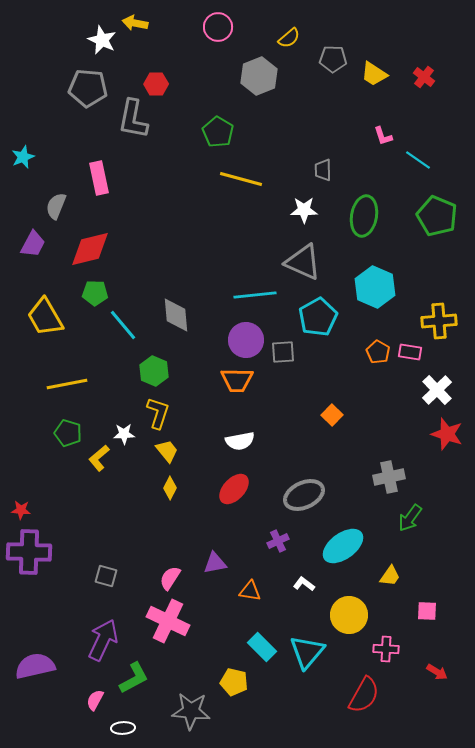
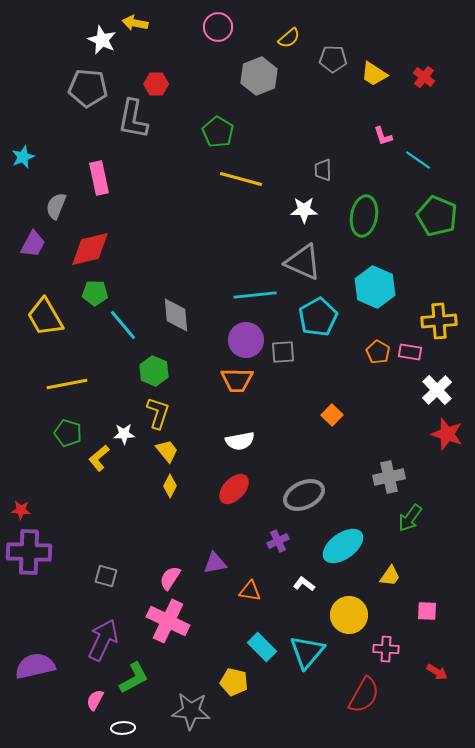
yellow diamond at (170, 488): moved 2 px up
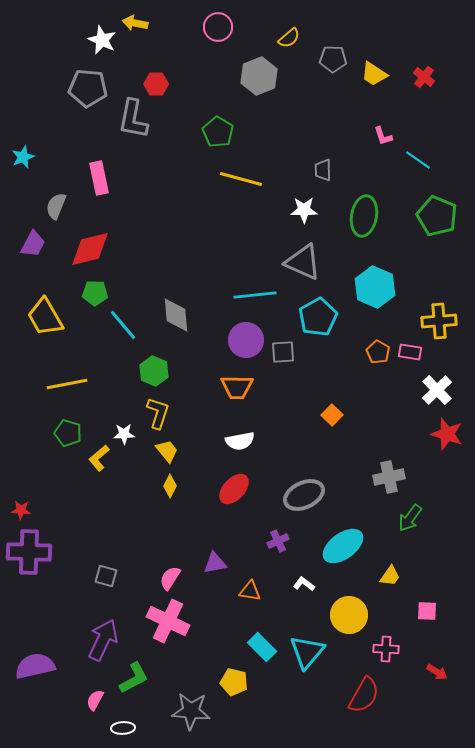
orange trapezoid at (237, 380): moved 7 px down
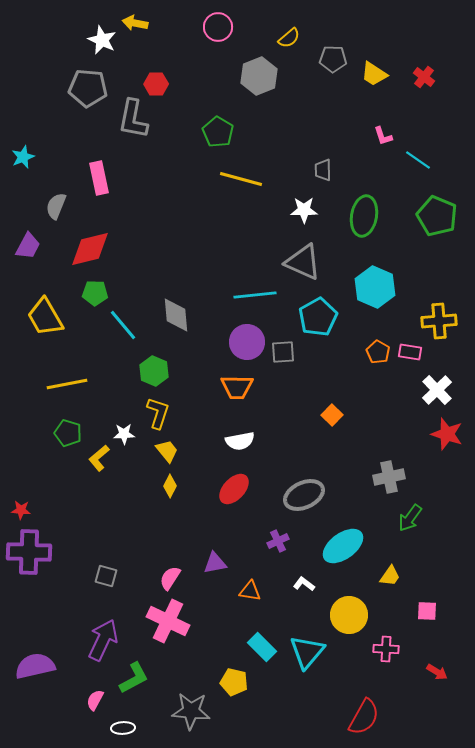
purple trapezoid at (33, 244): moved 5 px left, 2 px down
purple circle at (246, 340): moved 1 px right, 2 px down
red semicircle at (364, 695): moved 22 px down
